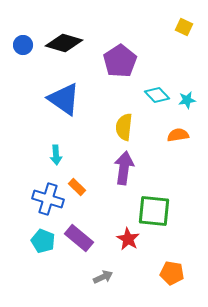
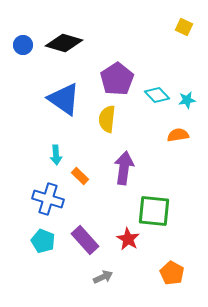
purple pentagon: moved 3 px left, 18 px down
yellow semicircle: moved 17 px left, 8 px up
orange rectangle: moved 3 px right, 11 px up
purple rectangle: moved 6 px right, 2 px down; rotated 8 degrees clockwise
orange pentagon: rotated 20 degrees clockwise
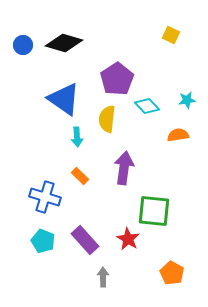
yellow square: moved 13 px left, 8 px down
cyan diamond: moved 10 px left, 11 px down
cyan arrow: moved 21 px right, 18 px up
blue cross: moved 3 px left, 2 px up
gray arrow: rotated 66 degrees counterclockwise
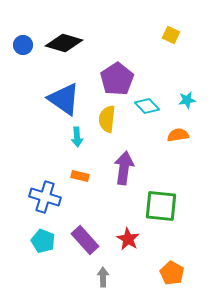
orange rectangle: rotated 30 degrees counterclockwise
green square: moved 7 px right, 5 px up
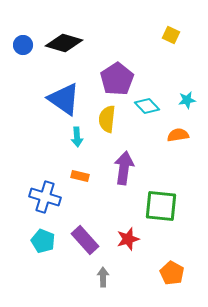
red star: rotated 25 degrees clockwise
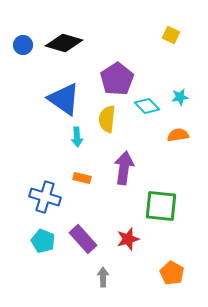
cyan star: moved 7 px left, 3 px up
orange rectangle: moved 2 px right, 2 px down
purple rectangle: moved 2 px left, 1 px up
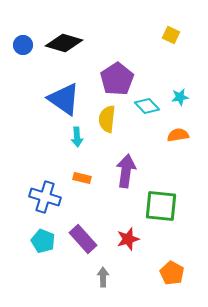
purple arrow: moved 2 px right, 3 px down
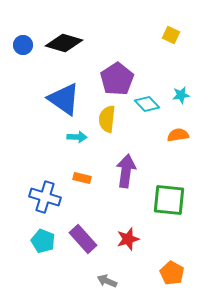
cyan star: moved 1 px right, 2 px up
cyan diamond: moved 2 px up
cyan arrow: rotated 84 degrees counterclockwise
green square: moved 8 px right, 6 px up
gray arrow: moved 4 px right, 4 px down; rotated 66 degrees counterclockwise
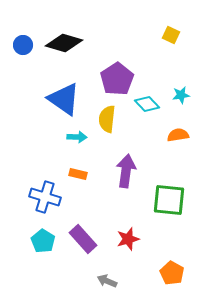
orange rectangle: moved 4 px left, 4 px up
cyan pentagon: rotated 10 degrees clockwise
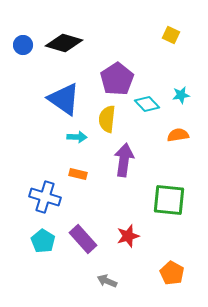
purple arrow: moved 2 px left, 11 px up
red star: moved 3 px up
